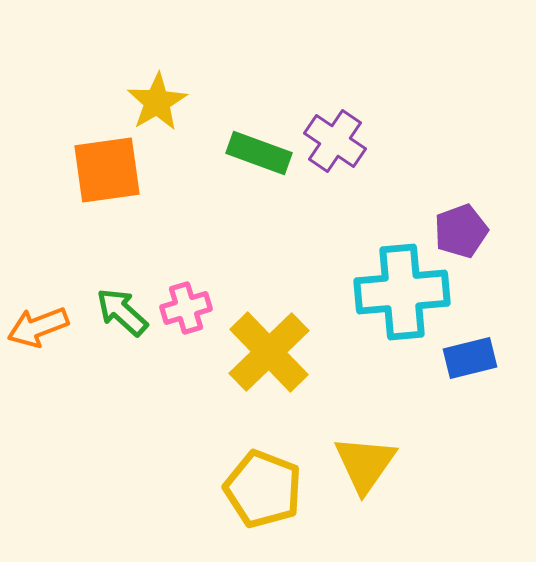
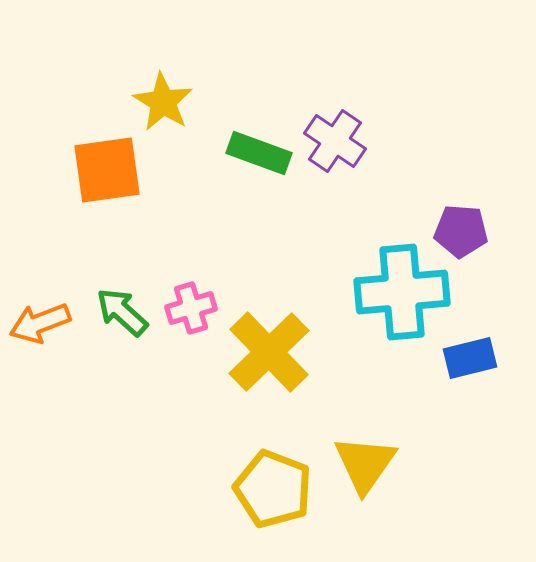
yellow star: moved 6 px right; rotated 10 degrees counterclockwise
purple pentagon: rotated 24 degrees clockwise
pink cross: moved 5 px right
orange arrow: moved 2 px right, 4 px up
yellow pentagon: moved 10 px right
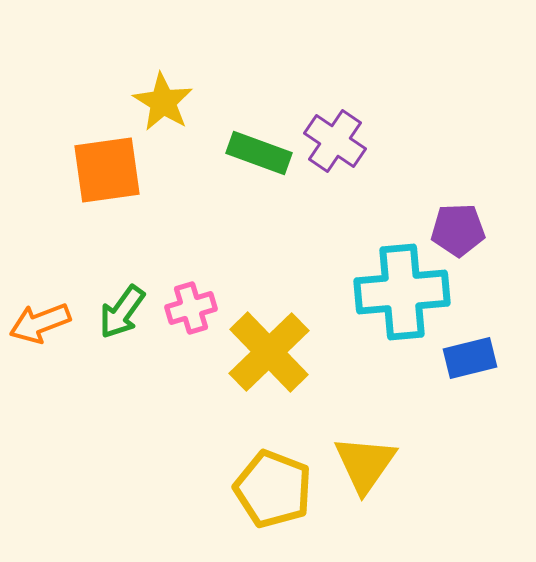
purple pentagon: moved 3 px left, 1 px up; rotated 6 degrees counterclockwise
green arrow: rotated 96 degrees counterclockwise
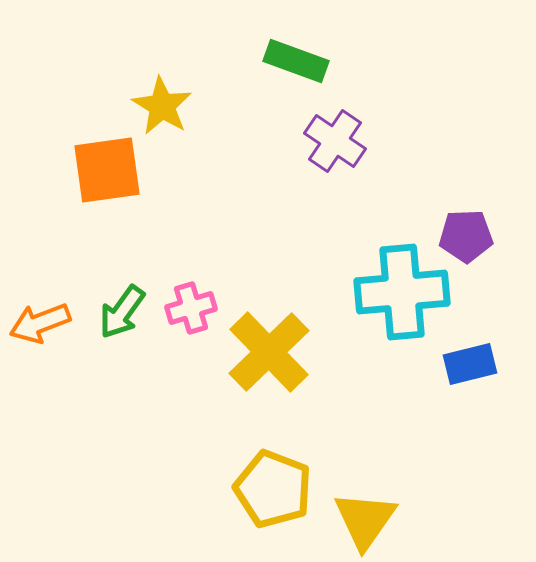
yellow star: moved 1 px left, 4 px down
green rectangle: moved 37 px right, 92 px up
purple pentagon: moved 8 px right, 6 px down
blue rectangle: moved 6 px down
yellow triangle: moved 56 px down
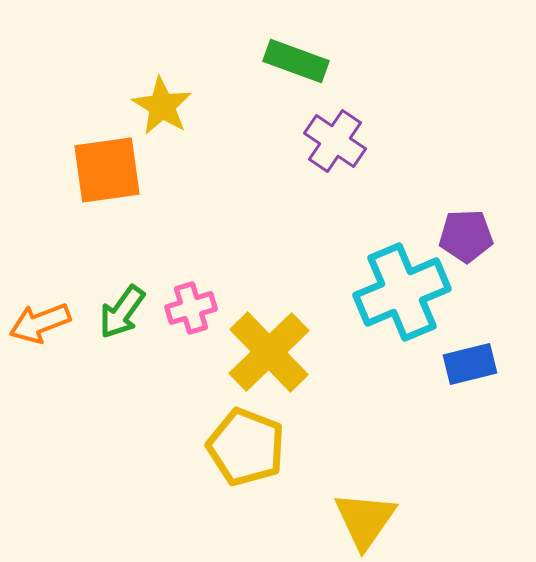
cyan cross: rotated 18 degrees counterclockwise
yellow pentagon: moved 27 px left, 42 px up
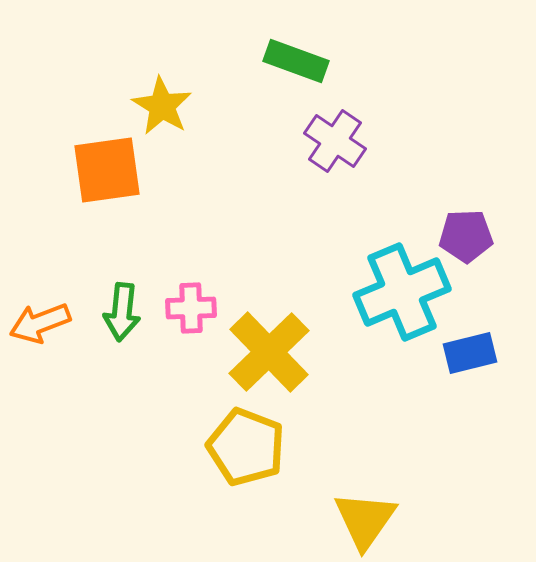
pink cross: rotated 15 degrees clockwise
green arrow: rotated 30 degrees counterclockwise
blue rectangle: moved 11 px up
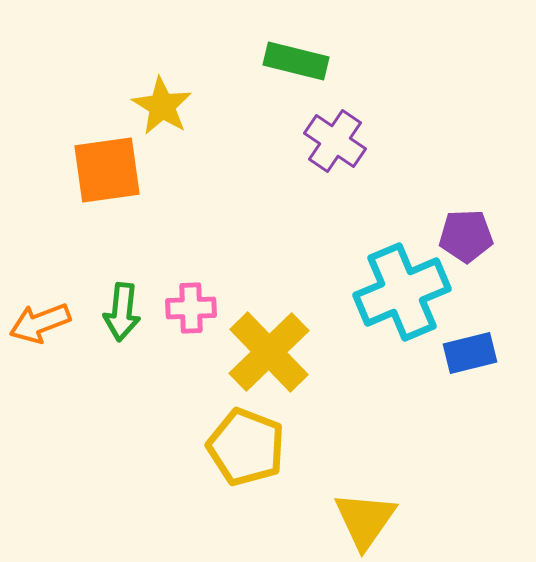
green rectangle: rotated 6 degrees counterclockwise
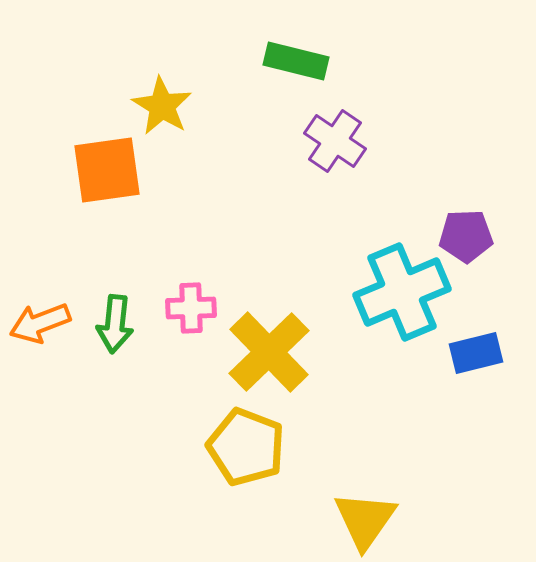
green arrow: moved 7 px left, 12 px down
blue rectangle: moved 6 px right
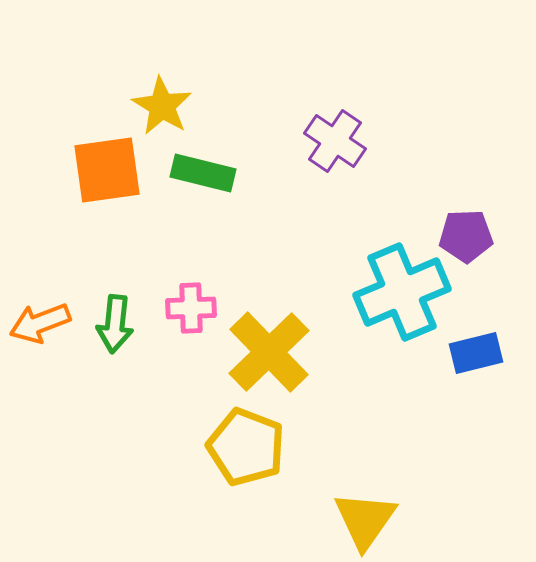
green rectangle: moved 93 px left, 112 px down
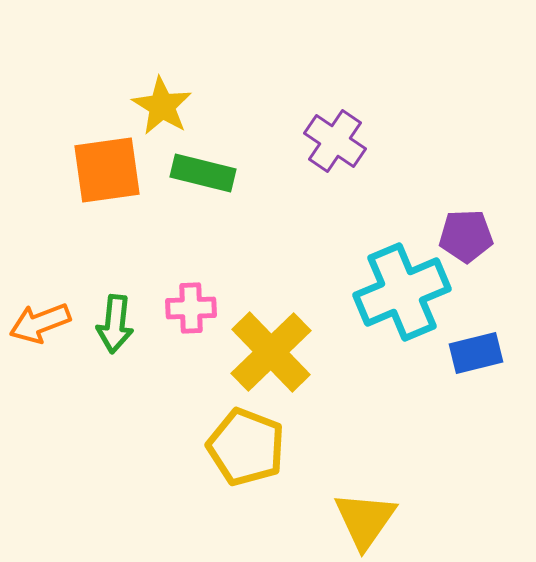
yellow cross: moved 2 px right
